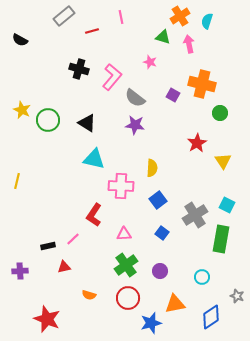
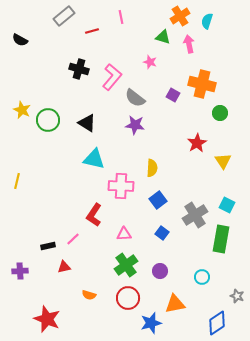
blue diamond at (211, 317): moved 6 px right, 6 px down
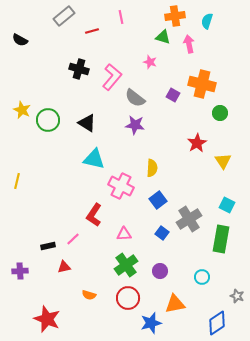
orange cross at (180, 16): moved 5 px left; rotated 24 degrees clockwise
pink cross at (121, 186): rotated 25 degrees clockwise
gray cross at (195, 215): moved 6 px left, 4 px down
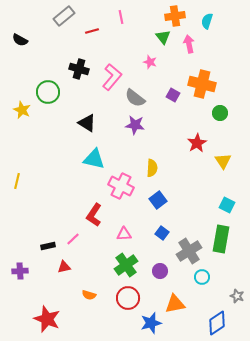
green triangle at (163, 37): rotated 35 degrees clockwise
green circle at (48, 120): moved 28 px up
gray cross at (189, 219): moved 32 px down
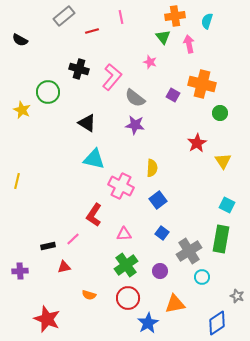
blue star at (151, 323): moved 3 px left; rotated 15 degrees counterclockwise
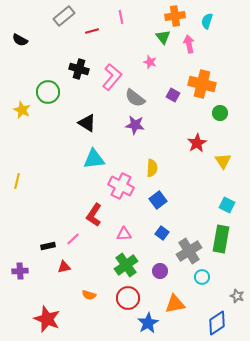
cyan triangle at (94, 159): rotated 20 degrees counterclockwise
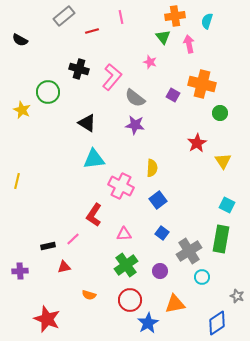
red circle at (128, 298): moved 2 px right, 2 px down
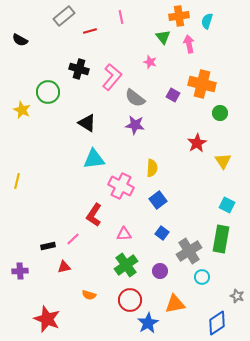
orange cross at (175, 16): moved 4 px right
red line at (92, 31): moved 2 px left
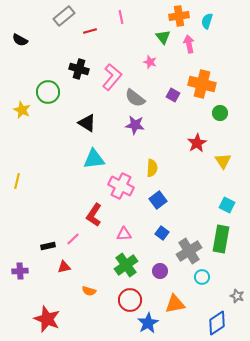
orange semicircle at (89, 295): moved 4 px up
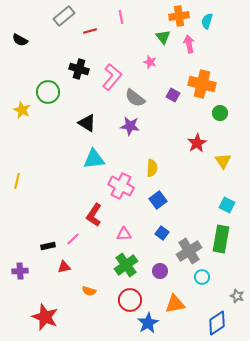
purple star at (135, 125): moved 5 px left, 1 px down
red star at (47, 319): moved 2 px left, 2 px up
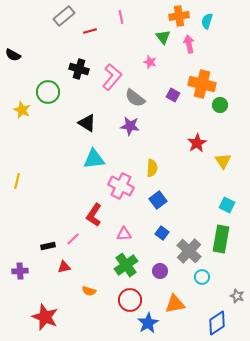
black semicircle at (20, 40): moved 7 px left, 15 px down
green circle at (220, 113): moved 8 px up
gray cross at (189, 251): rotated 15 degrees counterclockwise
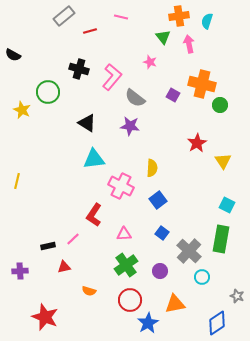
pink line at (121, 17): rotated 64 degrees counterclockwise
